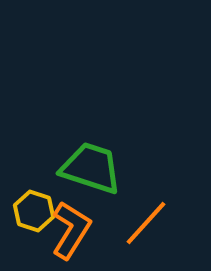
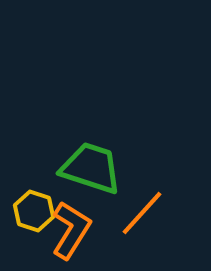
orange line: moved 4 px left, 10 px up
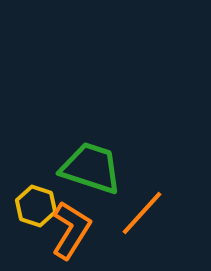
yellow hexagon: moved 2 px right, 5 px up
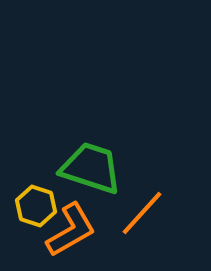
orange L-shape: rotated 28 degrees clockwise
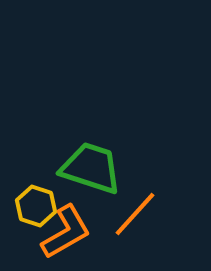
orange line: moved 7 px left, 1 px down
orange L-shape: moved 5 px left, 2 px down
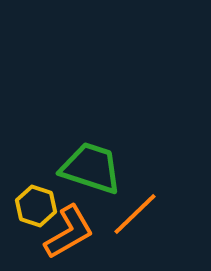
orange line: rotated 4 degrees clockwise
orange L-shape: moved 3 px right
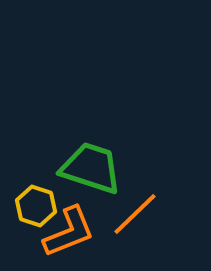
orange L-shape: rotated 8 degrees clockwise
